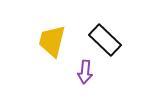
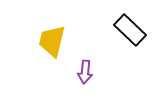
black rectangle: moved 25 px right, 10 px up
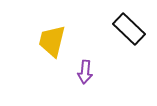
black rectangle: moved 1 px left, 1 px up
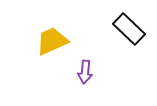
yellow trapezoid: rotated 52 degrees clockwise
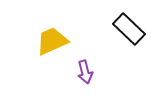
purple arrow: rotated 20 degrees counterclockwise
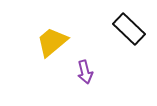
yellow trapezoid: moved 1 px down; rotated 16 degrees counterclockwise
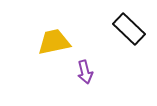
yellow trapezoid: moved 2 px right; rotated 28 degrees clockwise
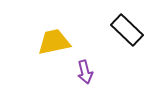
black rectangle: moved 2 px left, 1 px down
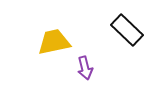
purple arrow: moved 4 px up
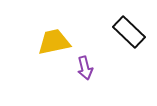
black rectangle: moved 2 px right, 2 px down
